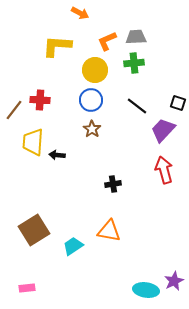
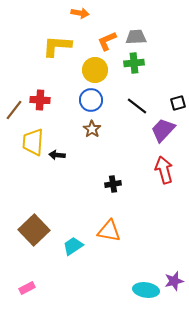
orange arrow: rotated 18 degrees counterclockwise
black square: rotated 35 degrees counterclockwise
brown square: rotated 12 degrees counterclockwise
purple star: rotated 12 degrees clockwise
pink rectangle: rotated 21 degrees counterclockwise
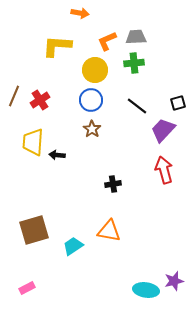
red cross: rotated 36 degrees counterclockwise
brown line: moved 14 px up; rotated 15 degrees counterclockwise
brown square: rotated 28 degrees clockwise
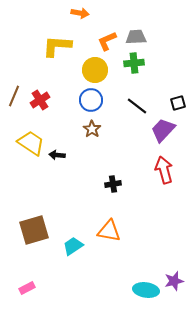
yellow trapezoid: moved 2 px left, 1 px down; rotated 120 degrees clockwise
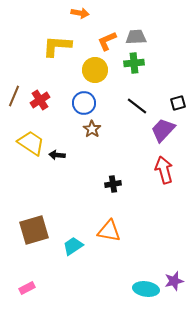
blue circle: moved 7 px left, 3 px down
cyan ellipse: moved 1 px up
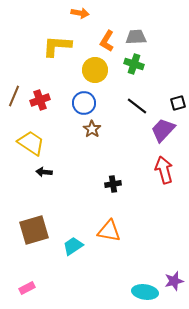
orange L-shape: rotated 35 degrees counterclockwise
green cross: moved 1 px down; rotated 24 degrees clockwise
red cross: rotated 12 degrees clockwise
black arrow: moved 13 px left, 17 px down
cyan ellipse: moved 1 px left, 3 px down
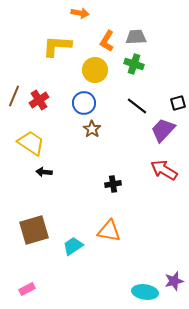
red cross: moved 1 px left; rotated 12 degrees counterclockwise
red arrow: rotated 44 degrees counterclockwise
pink rectangle: moved 1 px down
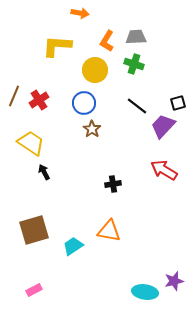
purple trapezoid: moved 4 px up
black arrow: rotated 56 degrees clockwise
pink rectangle: moved 7 px right, 1 px down
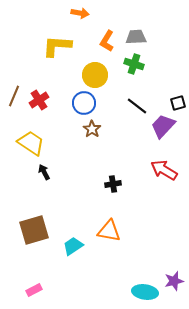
yellow circle: moved 5 px down
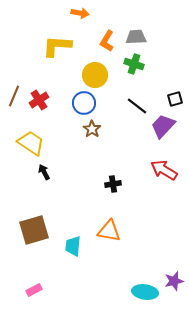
black square: moved 3 px left, 4 px up
cyan trapezoid: rotated 50 degrees counterclockwise
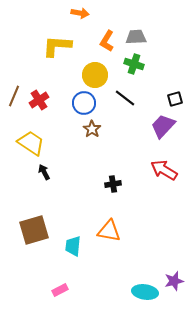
black line: moved 12 px left, 8 px up
pink rectangle: moved 26 px right
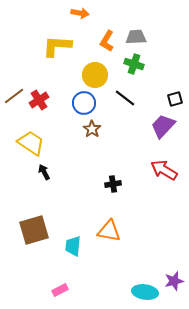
brown line: rotated 30 degrees clockwise
